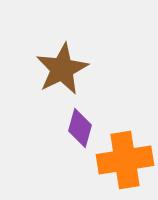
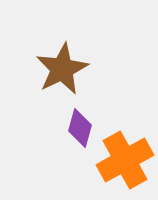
orange cross: rotated 20 degrees counterclockwise
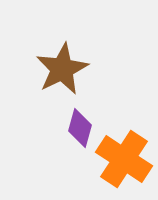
orange cross: moved 1 px left, 1 px up; rotated 28 degrees counterclockwise
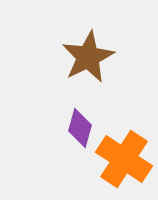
brown star: moved 26 px right, 12 px up
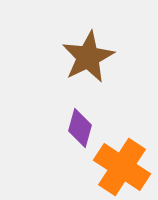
orange cross: moved 2 px left, 8 px down
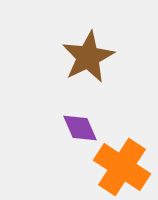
purple diamond: rotated 39 degrees counterclockwise
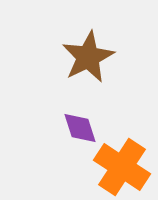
purple diamond: rotated 6 degrees clockwise
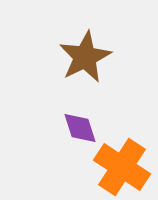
brown star: moved 3 px left
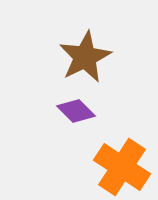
purple diamond: moved 4 px left, 17 px up; rotated 27 degrees counterclockwise
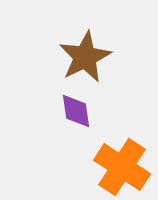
purple diamond: rotated 36 degrees clockwise
